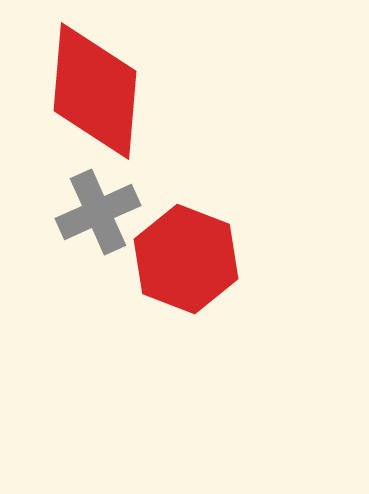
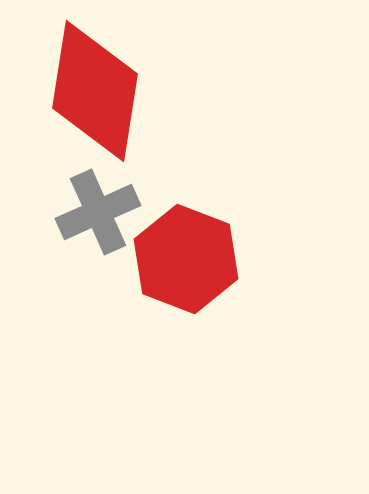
red diamond: rotated 4 degrees clockwise
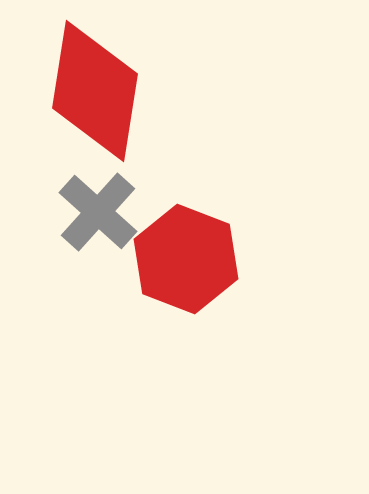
gray cross: rotated 24 degrees counterclockwise
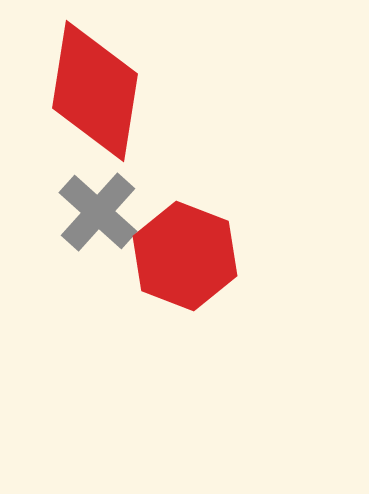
red hexagon: moved 1 px left, 3 px up
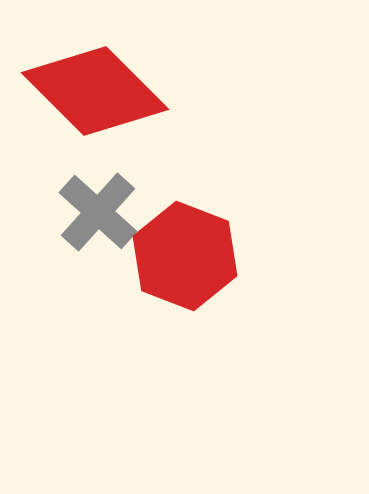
red diamond: rotated 54 degrees counterclockwise
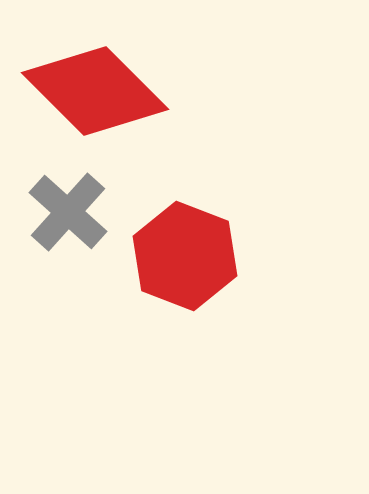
gray cross: moved 30 px left
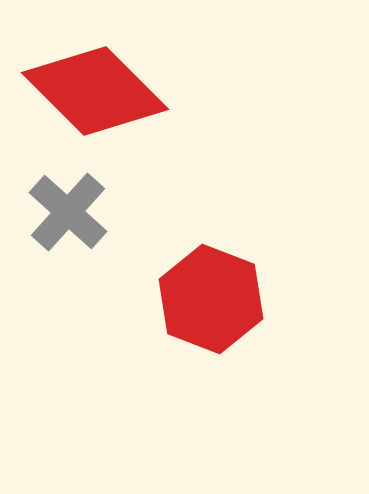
red hexagon: moved 26 px right, 43 px down
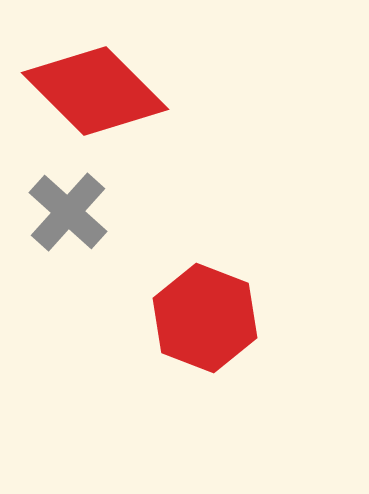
red hexagon: moved 6 px left, 19 px down
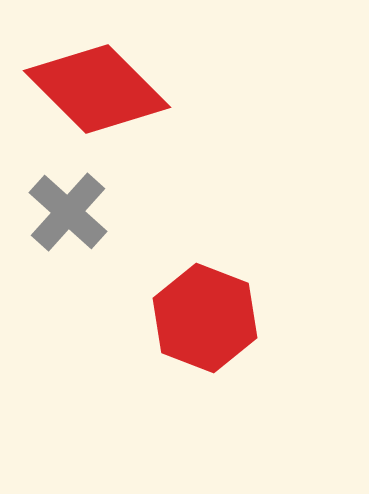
red diamond: moved 2 px right, 2 px up
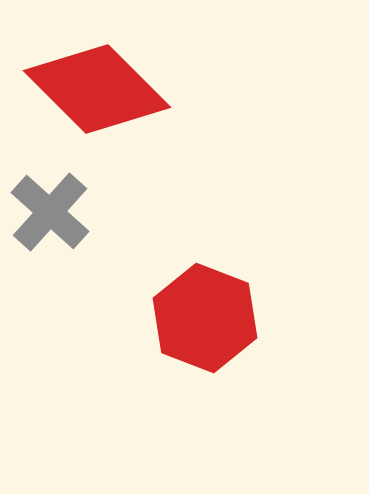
gray cross: moved 18 px left
